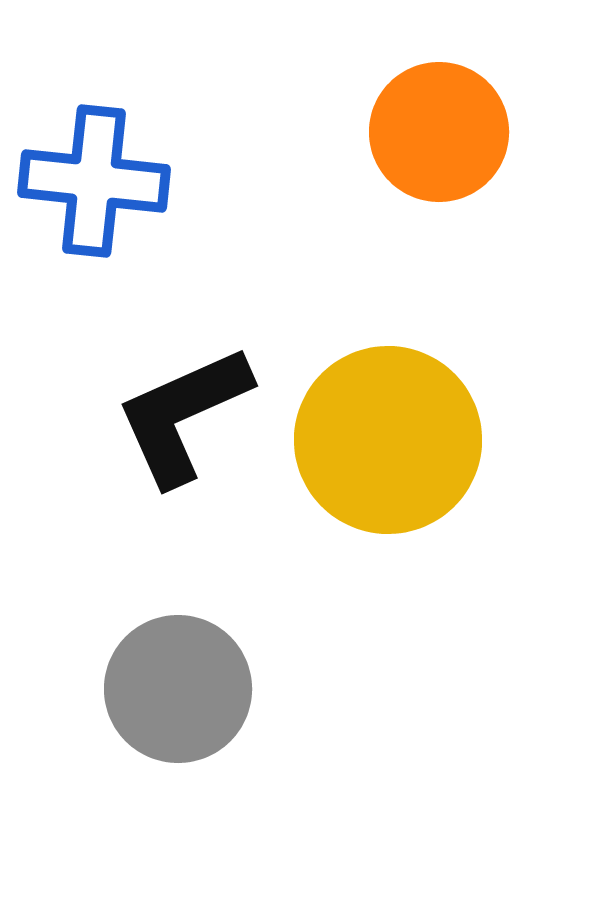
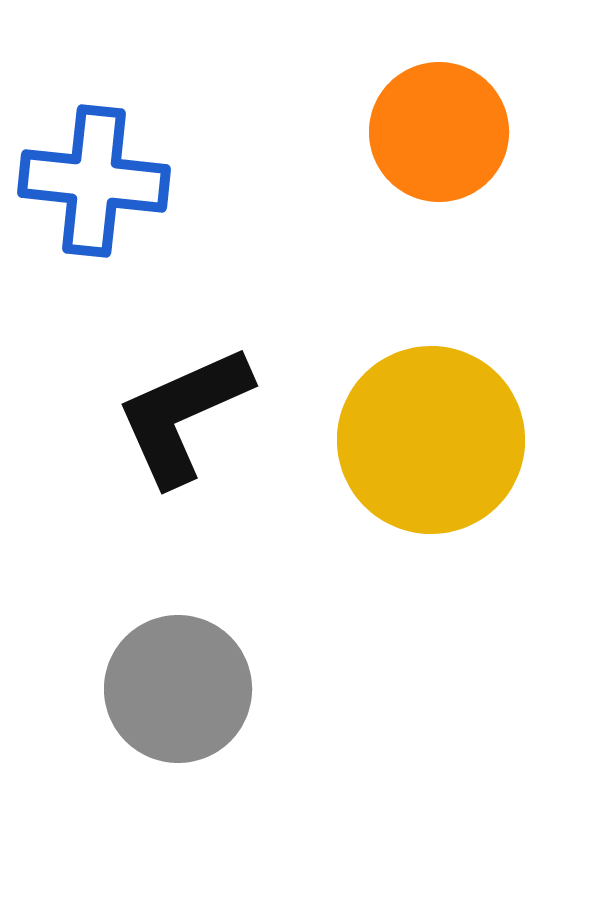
yellow circle: moved 43 px right
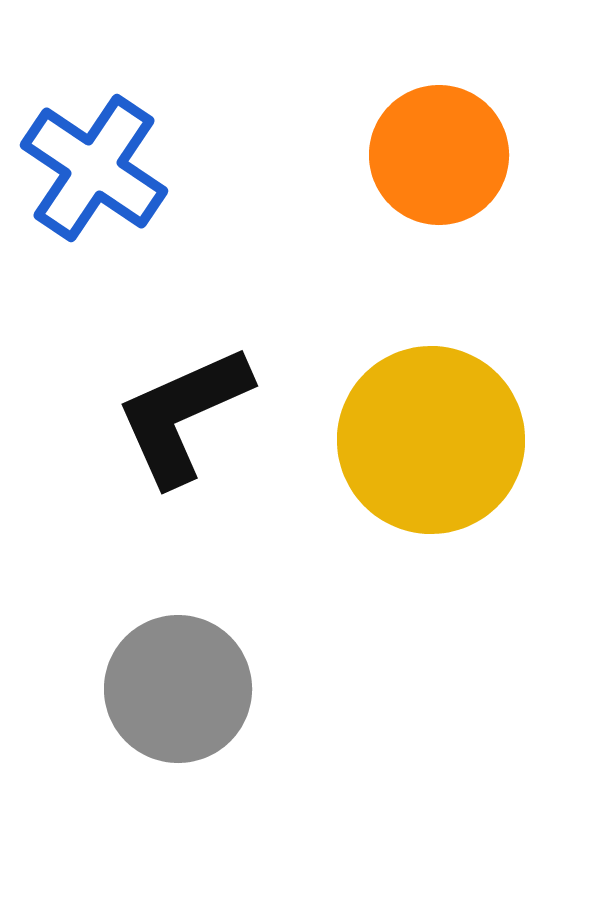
orange circle: moved 23 px down
blue cross: moved 13 px up; rotated 28 degrees clockwise
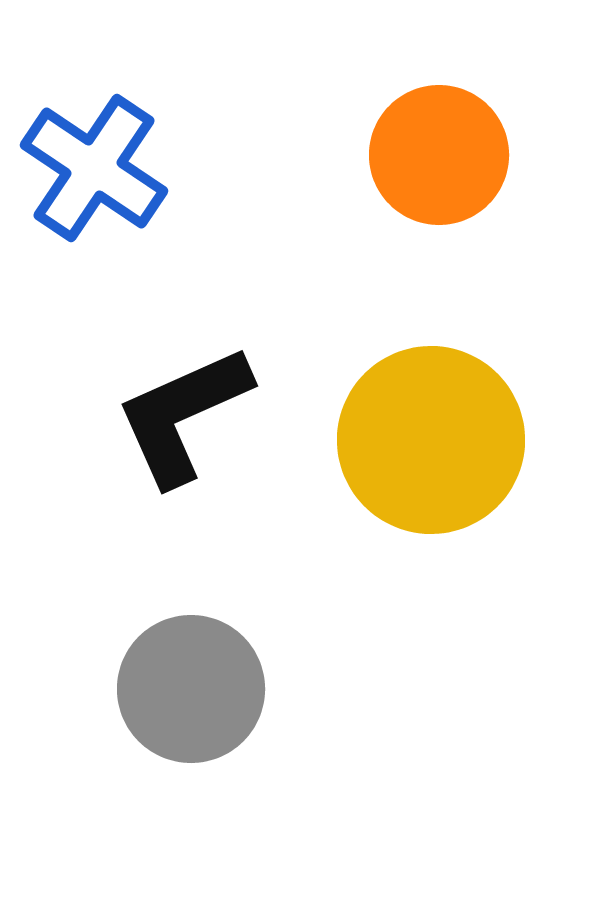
gray circle: moved 13 px right
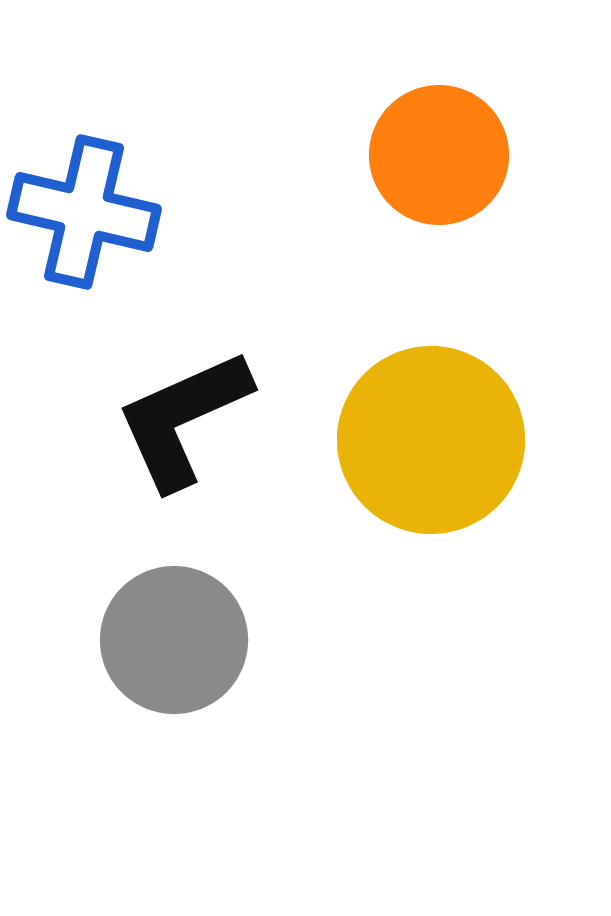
blue cross: moved 10 px left, 44 px down; rotated 21 degrees counterclockwise
black L-shape: moved 4 px down
gray circle: moved 17 px left, 49 px up
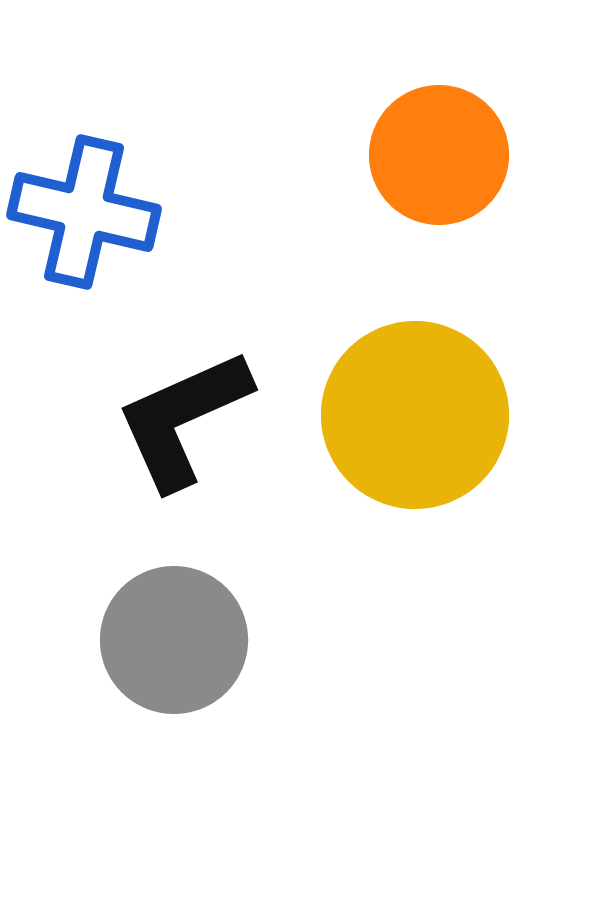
yellow circle: moved 16 px left, 25 px up
